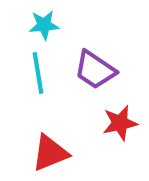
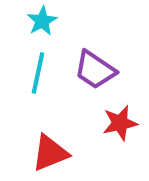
cyan star: moved 2 px left, 4 px up; rotated 24 degrees counterclockwise
cyan line: rotated 21 degrees clockwise
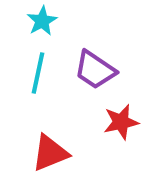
red star: moved 1 px right, 1 px up
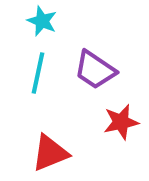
cyan star: rotated 20 degrees counterclockwise
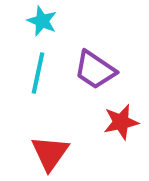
red triangle: rotated 33 degrees counterclockwise
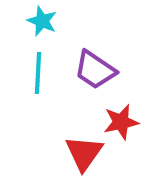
cyan line: rotated 9 degrees counterclockwise
red triangle: moved 34 px right
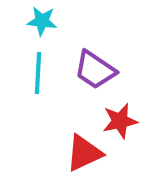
cyan star: rotated 16 degrees counterclockwise
red star: moved 1 px left, 1 px up
red triangle: rotated 30 degrees clockwise
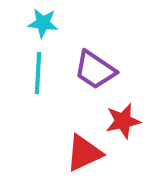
cyan star: moved 1 px right, 2 px down
red star: moved 3 px right
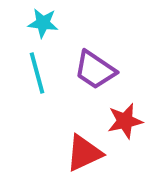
cyan line: moved 1 px left; rotated 18 degrees counterclockwise
red star: moved 2 px right
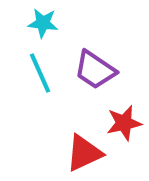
cyan line: moved 3 px right; rotated 9 degrees counterclockwise
red star: moved 1 px left, 2 px down
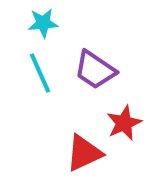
cyan star: rotated 12 degrees counterclockwise
red star: rotated 12 degrees counterclockwise
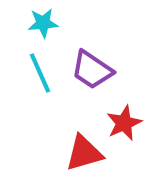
purple trapezoid: moved 3 px left
red triangle: rotated 9 degrees clockwise
